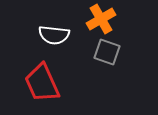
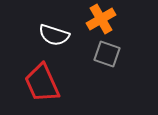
white semicircle: rotated 12 degrees clockwise
gray square: moved 2 px down
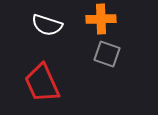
orange cross: rotated 28 degrees clockwise
white semicircle: moved 7 px left, 10 px up
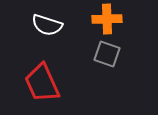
orange cross: moved 6 px right
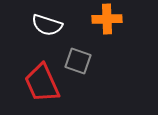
gray square: moved 29 px left, 7 px down
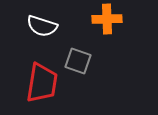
white semicircle: moved 5 px left, 1 px down
red trapezoid: rotated 147 degrees counterclockwise
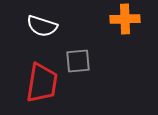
orange cross: moved 18 px right
gray square: rotated 24 degrees counterclockwise
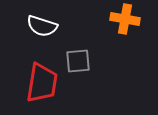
orange cross: rotated 12 degrees clockwise
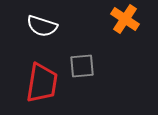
orange cross: rotated 24 degrees clockwise
gray square: moved 4 px right, 5 px down
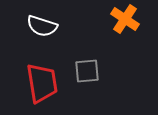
gray square: moved 5 px right, 5 px down
red trapezoid: rotated 18 degrees counterclockwise
